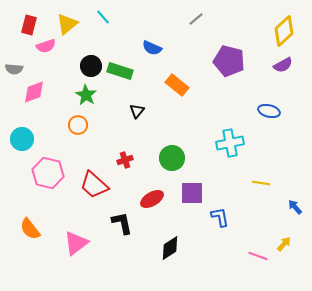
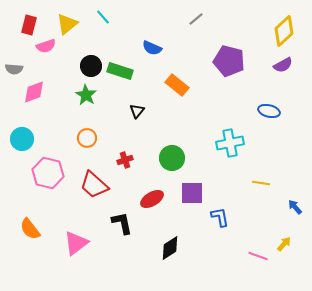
orange circle: moved 9 px right, 13 px down
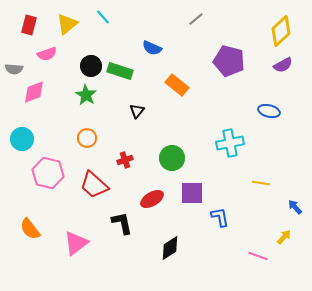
yellow diamond: moved 3 px left
pink semicircle: moved 1 px right, 8 px down
yellow arrow: moved 7 px up
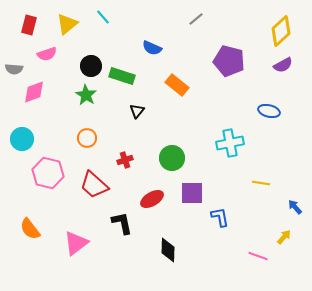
green rectangle: moved 2 px right, 5 px down
black diamond: moved 2 px left, 2 px down; rotated 55 degrees counterclockwise
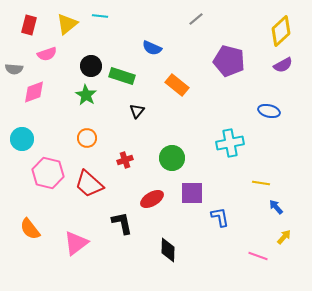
cyan line: moved 3 px left, 1 px up; rotated 42 degrees counterclockwise
red trapezoid: moved 5 px left, 1 px up
blue arrow: moved 19 px left
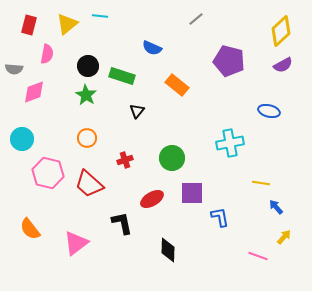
pink semicircle: rotated 60 degrees counterclockwise
black circle: moved 3 px left
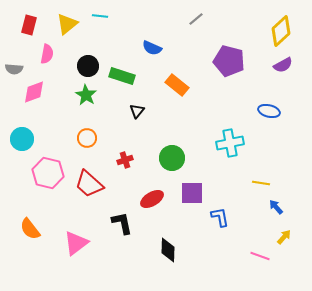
pink line: moved 2 px right
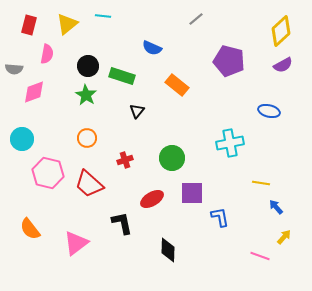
cyan line: moved 3 px right
